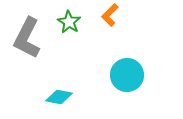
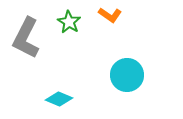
orange L-shape: rotated 100 degrees counterclockwise
gray L-shape: moved 1 px left
cyan diamond: moved 2 px down; rotated 12 degrees clockwise
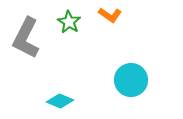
cyan circle: moved 4 px right, 5 px down
cyan diamond: moved 1 px right, 2 px down
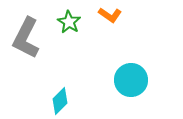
cyan diamond: rotated 68 degrees counterclockwise
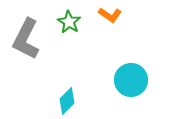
gray L-shape: moved 1 px down
cyan diamond: moved 7 px right
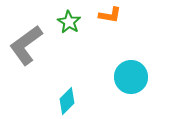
orange L-shape: rotated 25 degrees counterclockwise
gray L-shape: moved 6 px down; rotated 27 degrees clockwise
cyan circle: moved 3 px up
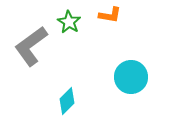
gray L-shape: moved 5 px right, 1 px down
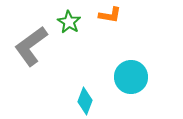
cyan diamond: moved 18 px right; rotated 24 degrees counterclockwise
